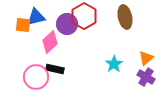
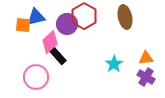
orange triangle: rotated 35 degrees clockwise
black rectangle: moved 3 px right, 13 px up; rotated 36 degrees clockwise
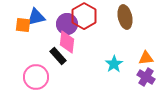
pink diamond: moved 17 px right; rotated 40 degrees counterclockwise
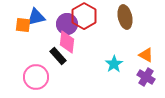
orange triangle: moved 3 px up; rotated 35 degrees clockwise
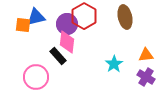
orange triangle: rotated 35 degrees counterclockwise
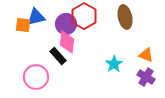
purple circle: moved 1 px left
orange triangle: rotated 28 degrees clockwise
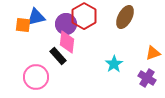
brown ellipse: rotated 40 degrees clockwise
orange triangle: moved 7 px right, 2 px up; rotated 42 degrees counterclockwise
purple cross: moved 1 px right, 1 px down
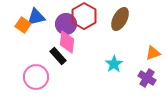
brown ellipse: moved 5 px left, 2 px down
orange square: rotated 28 degrees clockwise
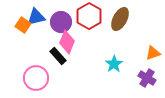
red hexagon: moved 5 px right
purple circle: moved 5 px left, 2 px up
pink diamond: rotated 15 degrees clockwise
pink circle: moved 1 px down
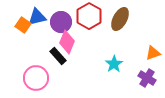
blue triangle: moved 1 px right
